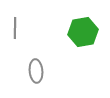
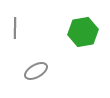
gray ellipse: rotated 65 degrees clockwise
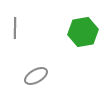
gray ellipse: moved 5 px down
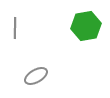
green hexagon: moved 3 px right, 6 px up
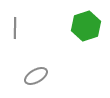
green hexagon: rotated 8 degrees counterclockwise
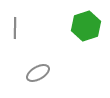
gray ellipse: moved 2 px right, 3 px up
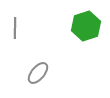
gray ellipse: rotated 20 degrees counterclockwise
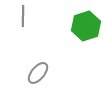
gray line: moved 8 px right, 12 px up
